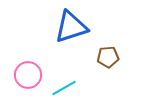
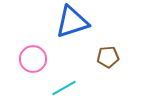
blue triangle: moved 1 px right, 5 px up
pink circle: moved 5 px right, 16 px up
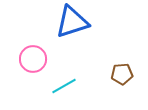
brown pentagon: moved 14 px right, 17 px down
cyan line: moved 2 px up
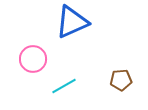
blue triangle: rotated 6 degrees counterclockwise
brown pentagon: moved 1 px left, 6 px down
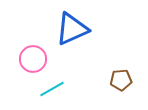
blue triangle: moved 7 px down
cyan line: moved 12 px left, 3 px down
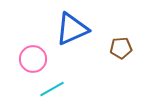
brown pentagon: moved 32 px up
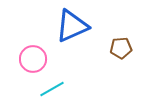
blue triangle: moved 3 px up
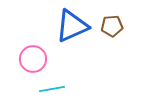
brown pentagon: moved 9 px left, 22 px up
cyan line: rotated 20 degrees clockwise
